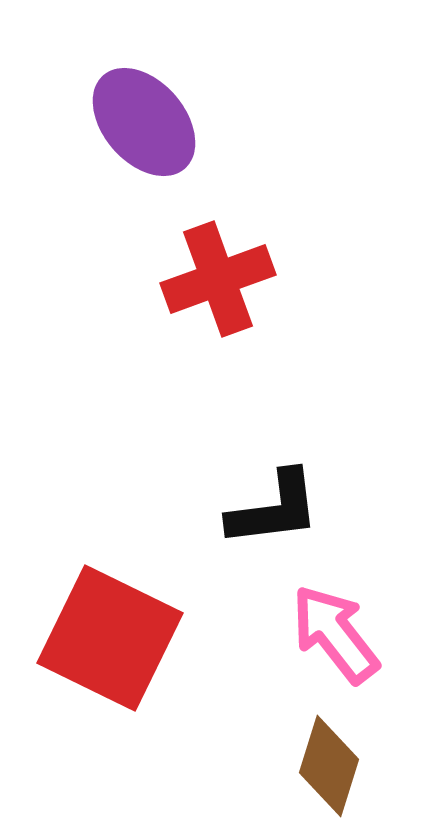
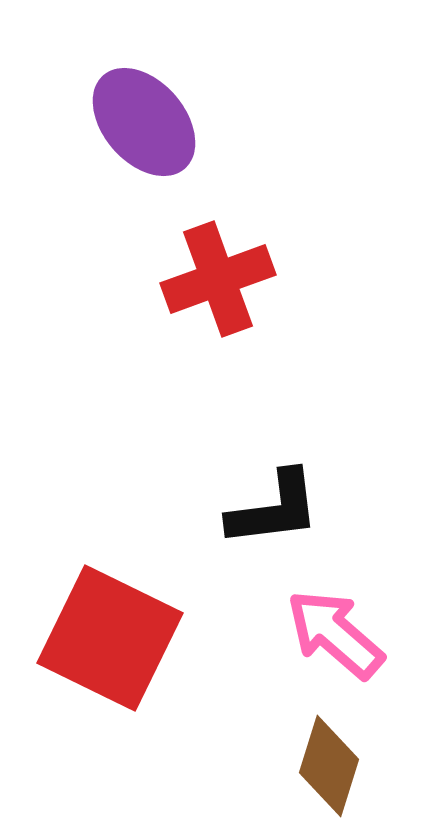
pink arrow: rotated 11 degrees counterclockwise
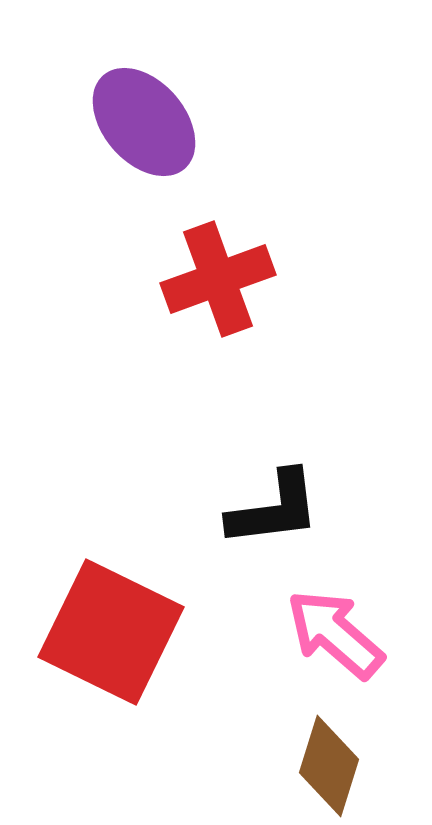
red square: moved 1 px right, 6 px up
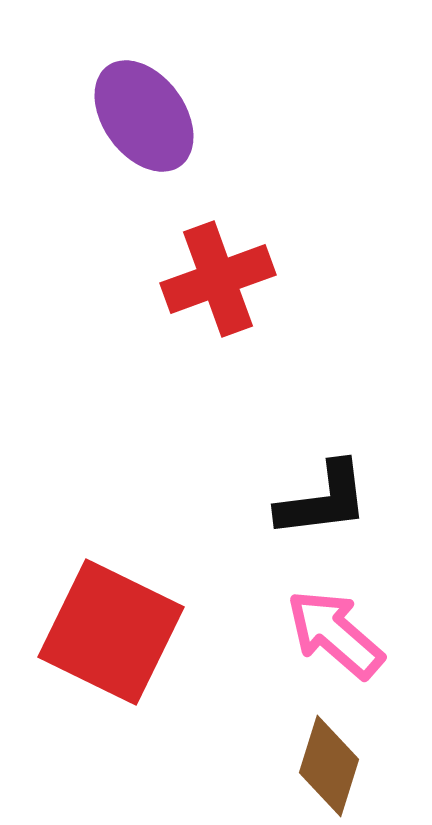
purple ellipse: moved 6 px up; rotated 5 degrees clockwise
black L-shape: moved 49 px right, 9 px up
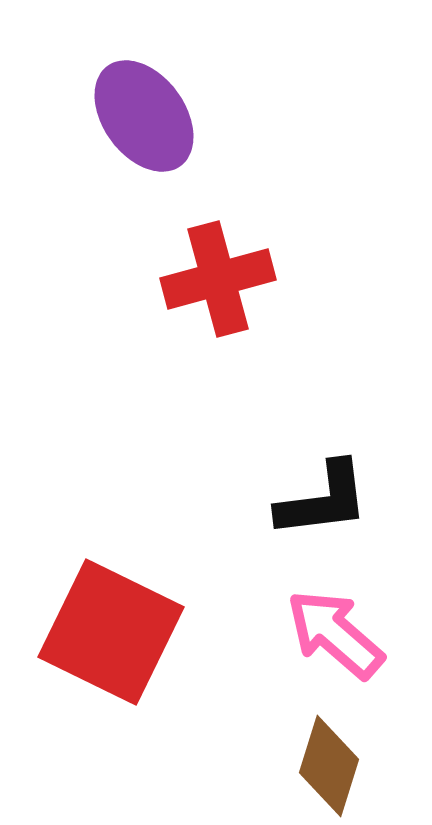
red cross: rotated 5 degrees clockwise
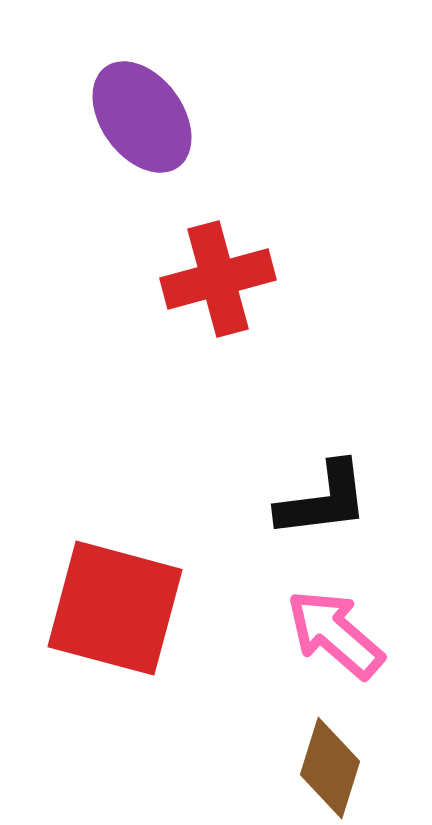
purple ellipse: moved 2 px left, 1 px down
red square: moved 4 px right, 24 px up; rotated 11 degrees counterclockwise
brown diamond: moved 1 px right, 2 px down
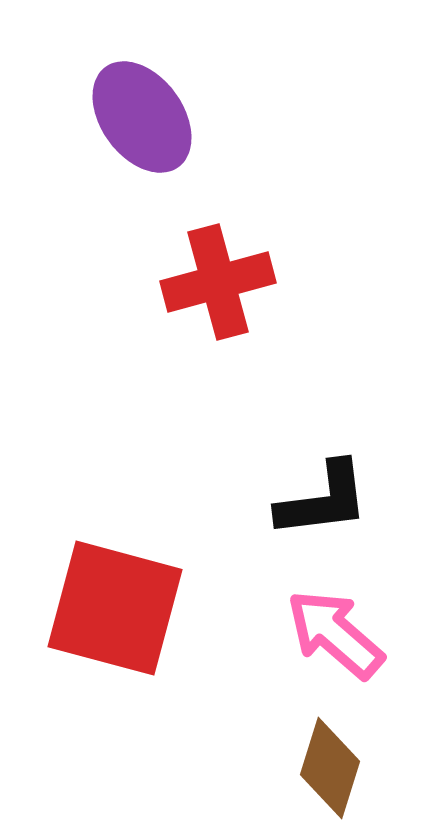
red cross: moved 3 px down
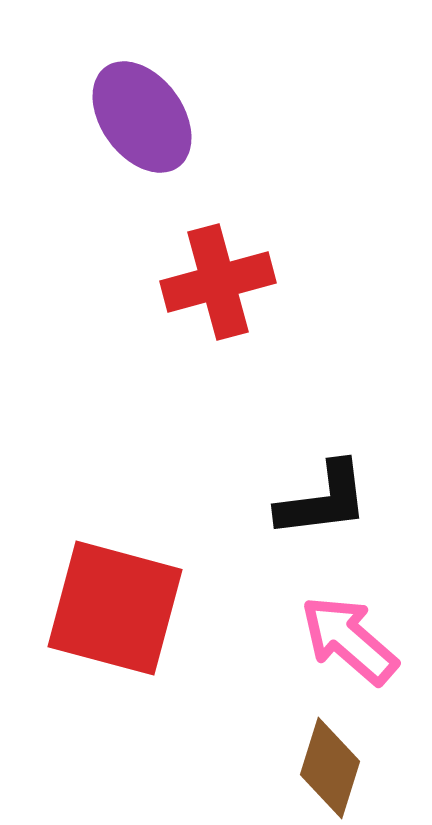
pink arrow: moved 14 px right, 6 px down
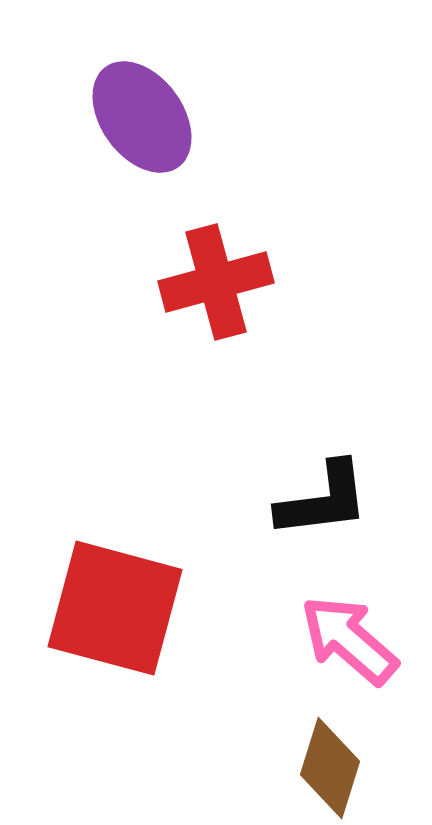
red cross: moved 2 px left
